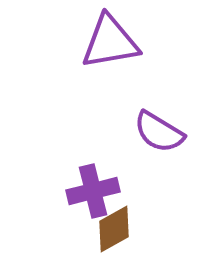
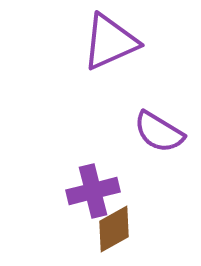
purple triangle: rotated 14 degrees counterclockwise
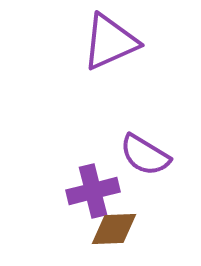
purple semicircle: moved 14 px left, 23 px down
brown diamond: rotated 27 degrees clockwise
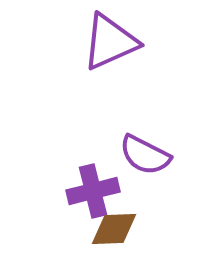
purple semicircle: rotated 4 degrees counterclockwise
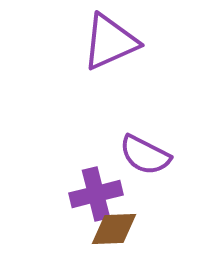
purple cross: moved 3 px right, 3 px down
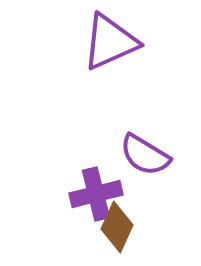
purple semicircle: rotated 4 degrees clockwise
brown diamond: moved 3 px right, 2 px up; rotated 63 degrees counterclockwise
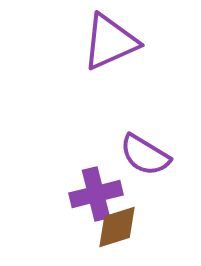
brown diamond: rotated 48 degrees clockwise
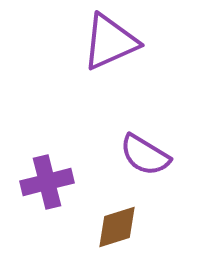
purple cross: moved 49 px left, 12 px up
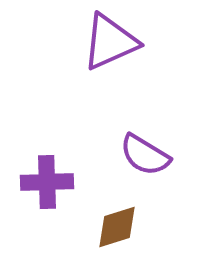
purple cross: rotated 12 degrees clockwise
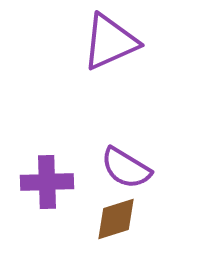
purple semicircle: moved 19 px left, 13 px down
brown diamond: moved 1 px left, 8 px up
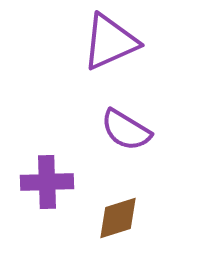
purple semicircle: moved 38 px up
brown diamond: moved 2 px right, 1 px up
